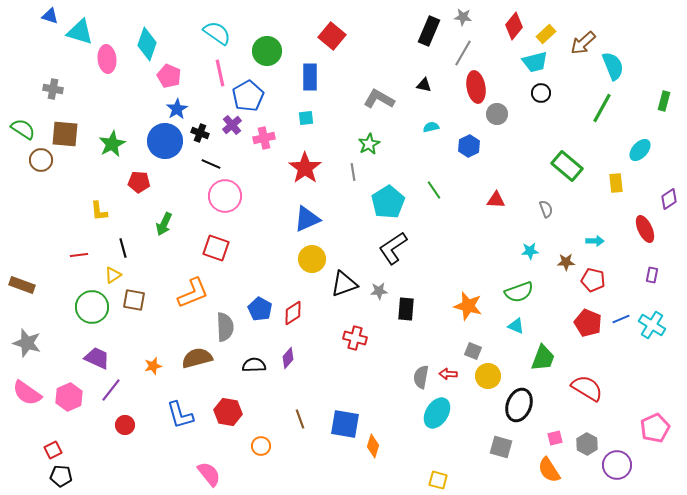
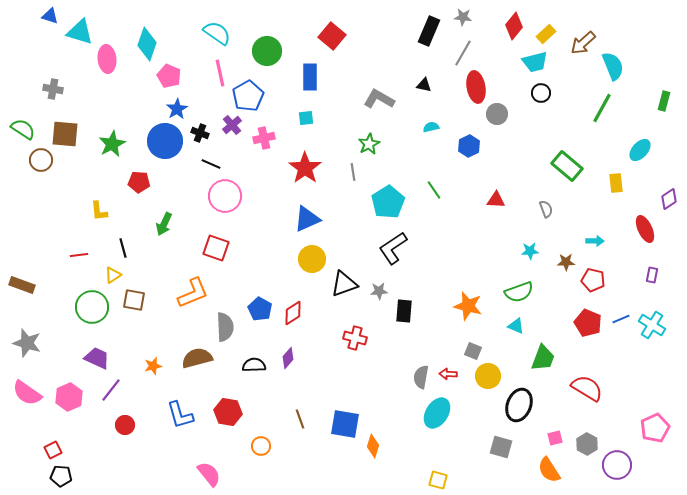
black rectangle at (406, 309): moved 2 px left, 2 px down
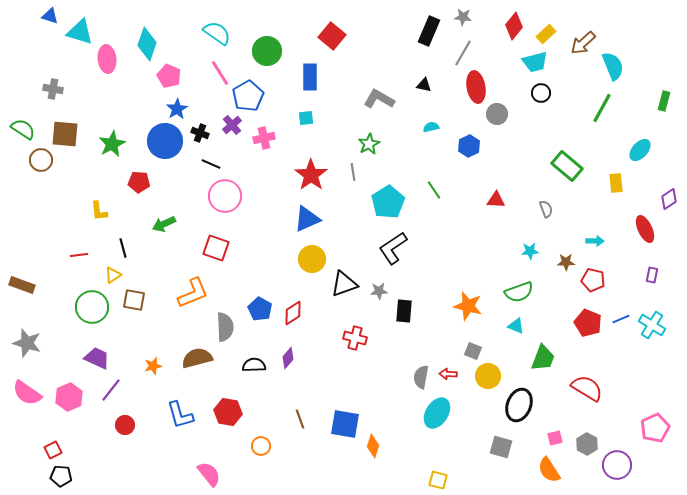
pink line at (220, 73): rotated 20 degrees counterclockwise
red star at (305, 168): moved 6 px right, 7 px down
green arrow at (164, 224): rotated 40 degrees clockwise
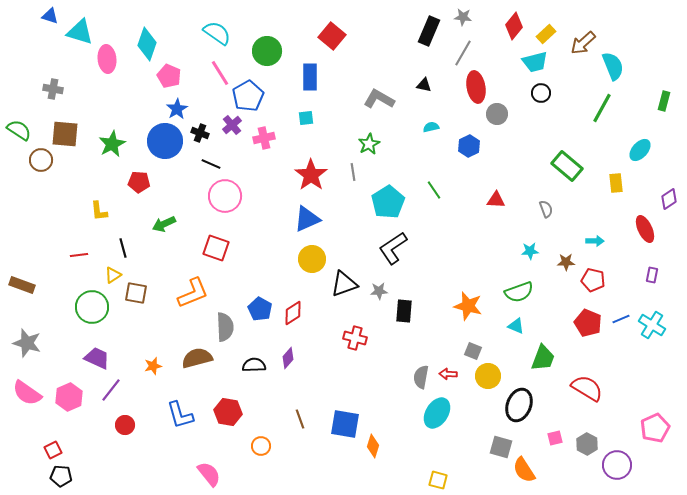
green semicircle at (23, 129): moved 4 px left, 1 px down
brown square at (134, 300): moved 2 px right, 7 px up
orange semicircle at (549, 470): moved 25 px left
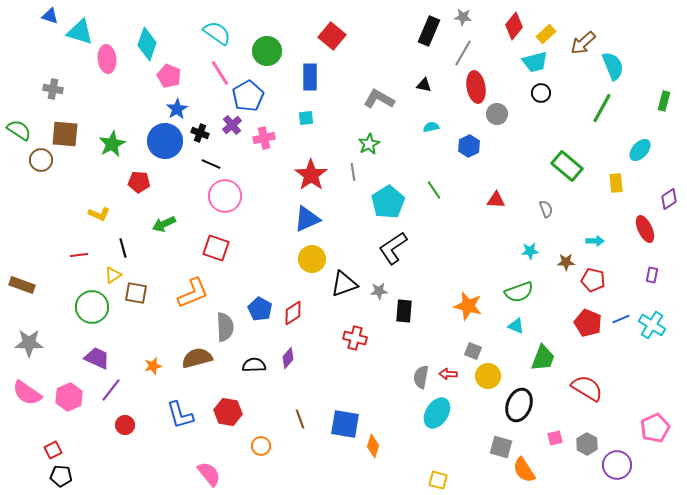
yellow L-shape at (99, 211): moved 3 px down; rotated 60 degrees counterclockwise
gray star at (27, 343): moved 2 px right; rotated 16 degrees counterclockwise
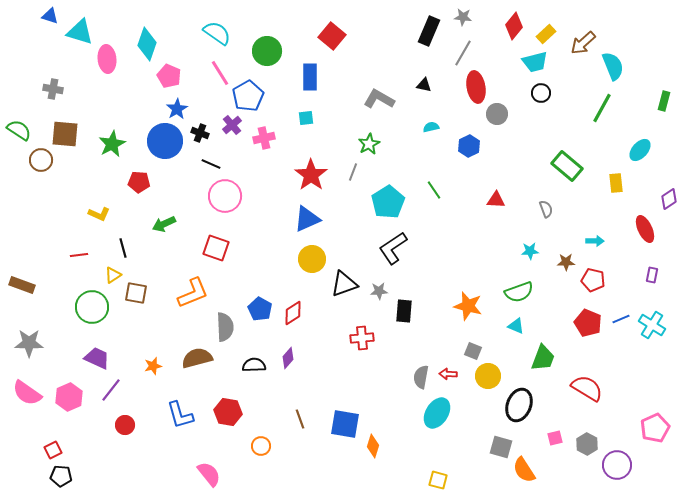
gray line at (353, 172): rotated 30 degrees clockwise
red cross at (355, 338): moved 7 px right; rotated 20 degrees counterclockwise
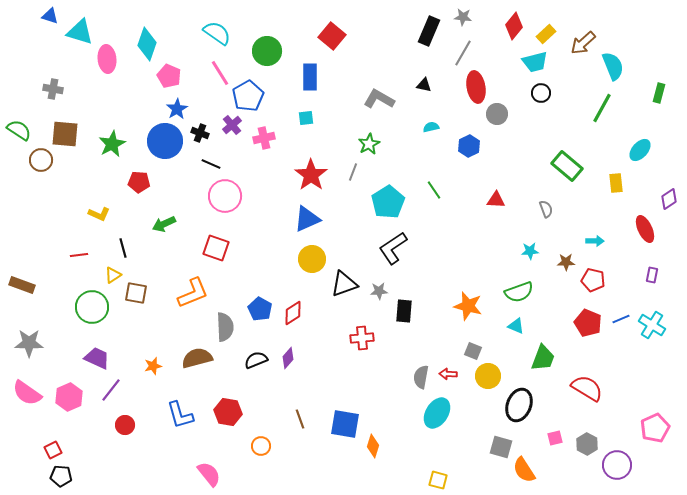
green rectangle at (664, 101): moved 5 px left, 8 px up
black semicircle at (254, 365): moved 2 px right, 5 px up; rotated 20 degrees counterclockwise
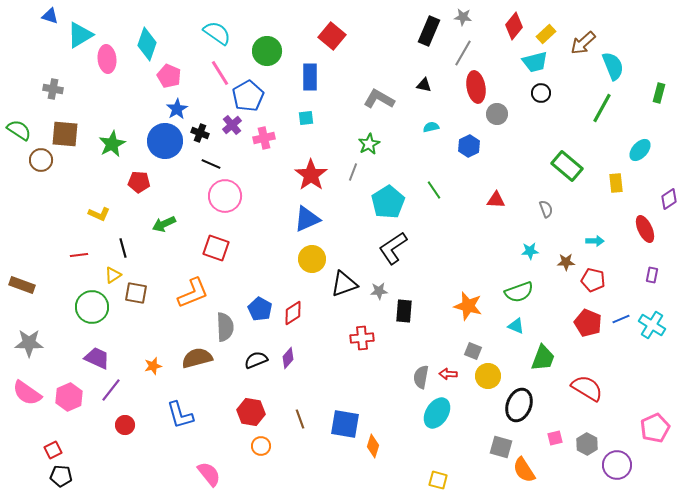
cyan triangle at (80, 32): moved 3 px down; rotated 48 degrees counterclockwise
red hexagon at (228, 412): moved 23 px right
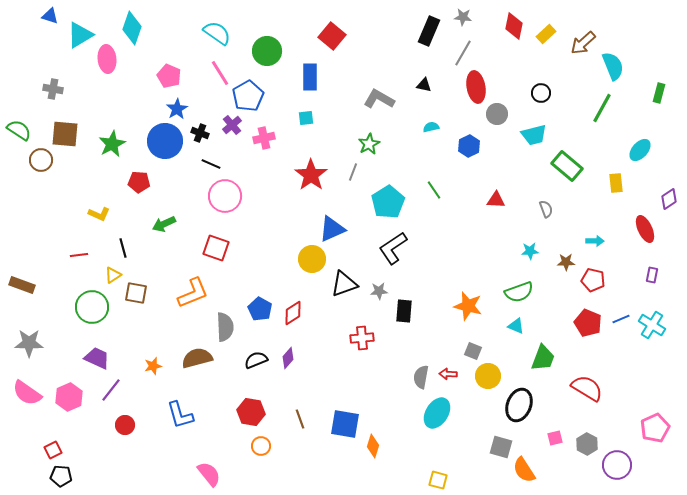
red diamond at (514, 26): rotated 28 degrees counterclockwise
cyan diamond at (147, 44): moved 15 px left, 16 px up
cyan trapezoid at (535, 62): moved 1 px left, 73 px down
blue triangle at (307, 219): moved 25 px right, 10 px down
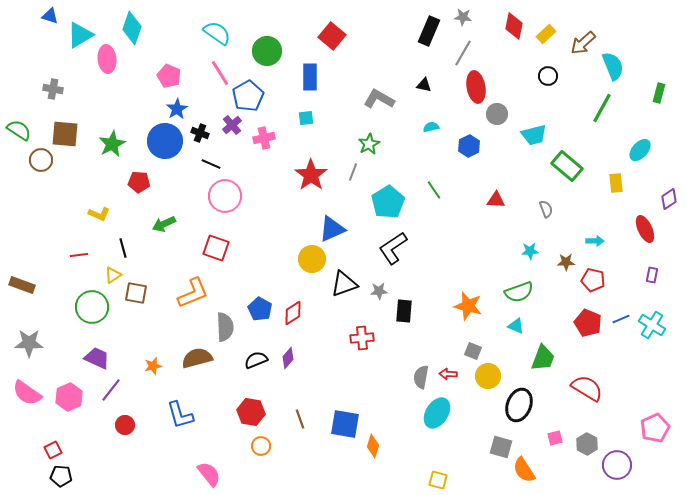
black circle at (541, 93): moved 7 px right, 17 px up
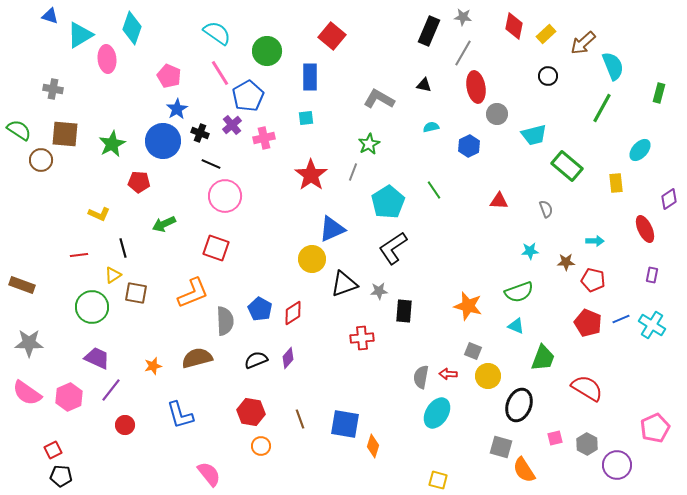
blue circle at (165, 141): moved 2 px left
red triangle at (496, 200): moved 3 px right, 1 px down
gray semicircle at (225, 327): moved 6 px up
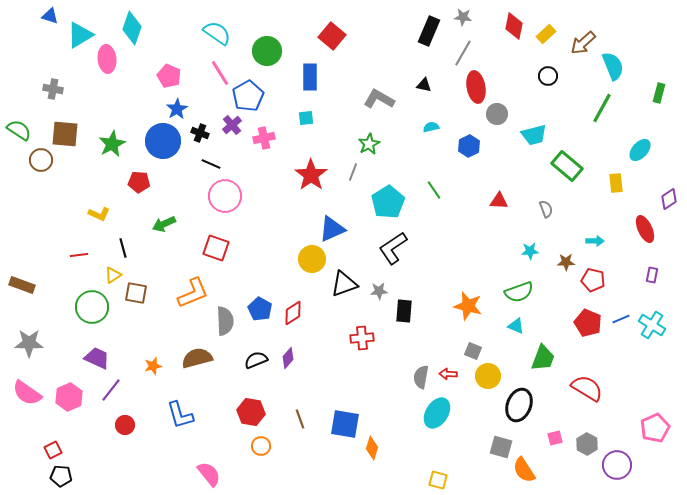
orange diamond at (373, 446): moved 1 px left, 2 px down
